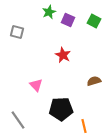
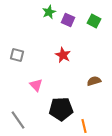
gray square: moved 23 px down
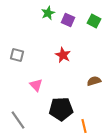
green star: moved 1 px left, 1 px down
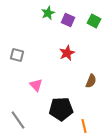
red star: moved 4 px right, 2 px up; rotated 21 degrees clockwise
brown semicircle: moved 3 px left; rotated 128 degrees clockwise
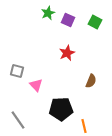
green square: moved 1 px right, 1 px down
gray square: moved 16 px down
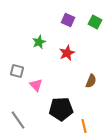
green star: moved 9 px left, 29 px down
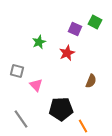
purple square: moved 7 px right, 9 px down
gray line: moved 3 px right, 1 px up
orange line: moved 1 px left; rotated 16 degrees counterclockwise
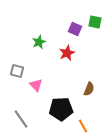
green square: rotated 16 degrees counterclockwise
brown semicircle: moved 2 px left, 8 px down
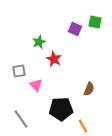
red star: moved 13 px left, 6 px down; rotated 21 degrees counterclockwise
gray square: moved 2 px right; rotated 24 degrees counterclockwise
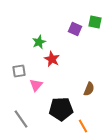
red star: moved 2 px left
pink triangle: rotated 24 degrees clockwise
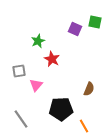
green star: moved 1 px left, 1 px up
orange line: moved 1 px right
